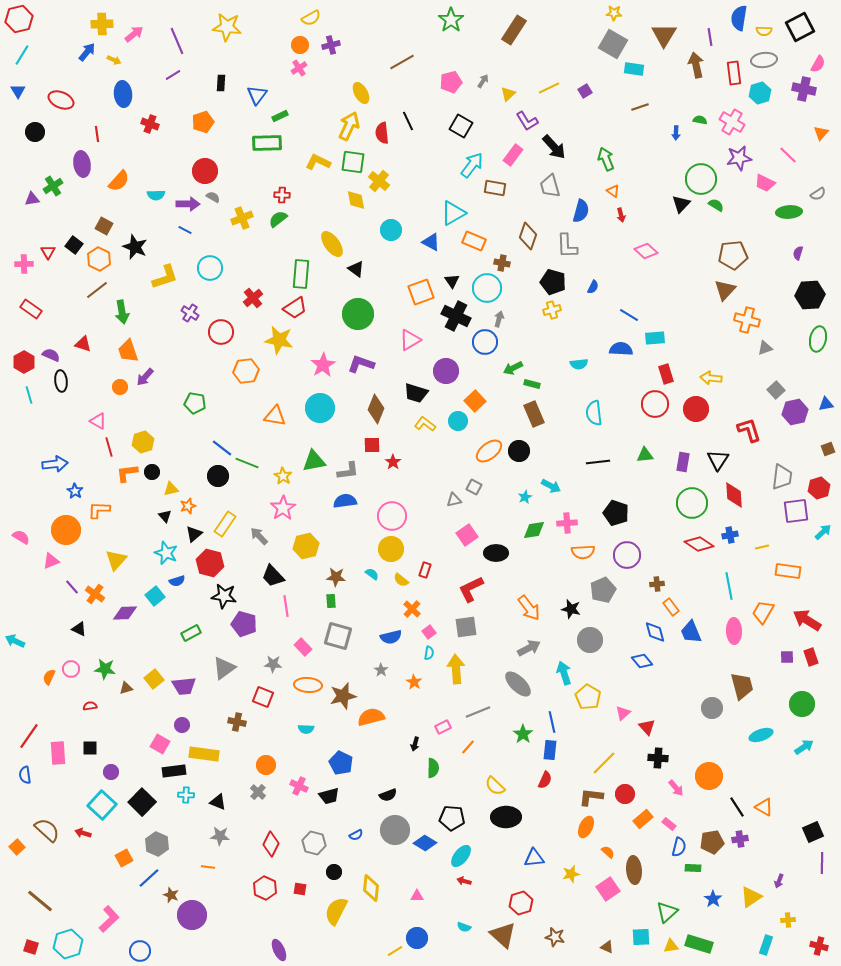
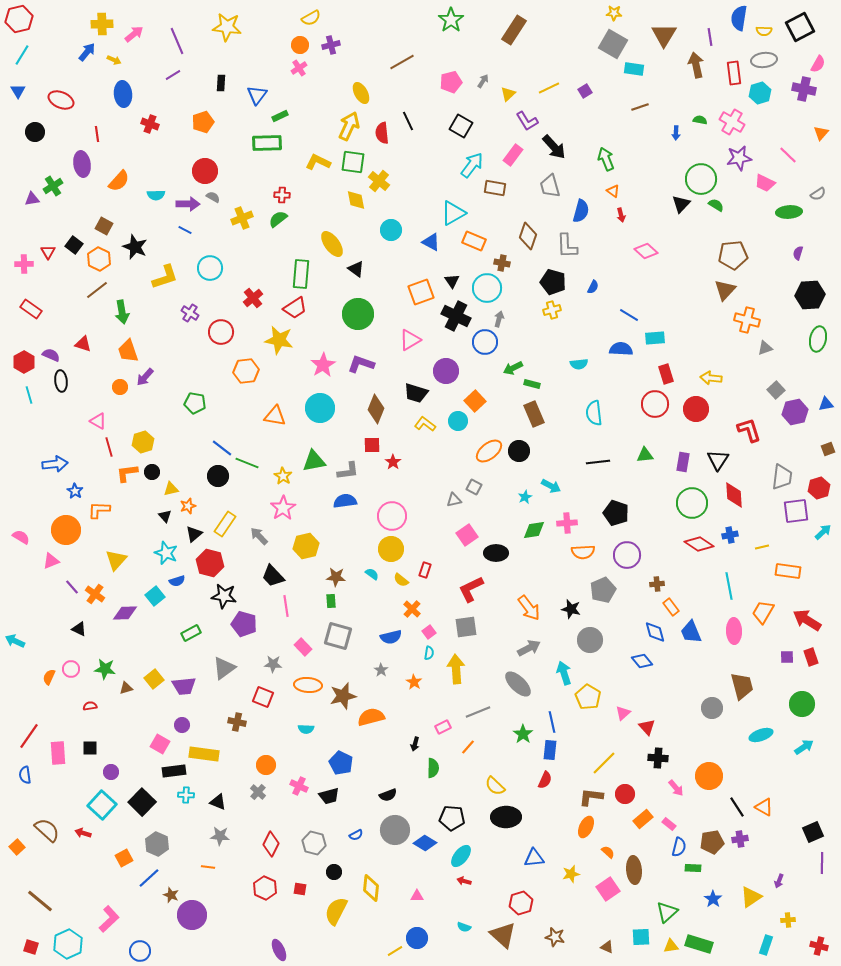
cyan hexagon at (68, 944): rotated 8 degrees counterclockwise
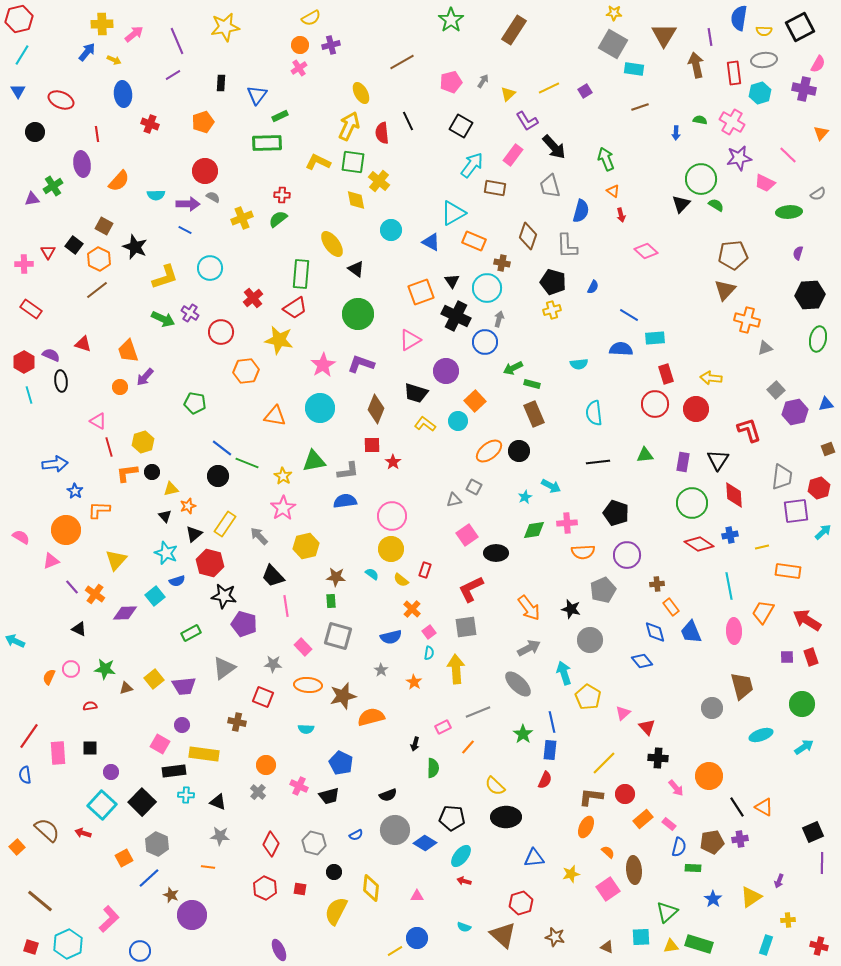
yellow star at (227, 27): moved 2 px left; rotated 16 degrees counterclockwise
green arrow at (122, 312): moved 41 px right, 7 px down; rotated 55 degrees counterclockwise
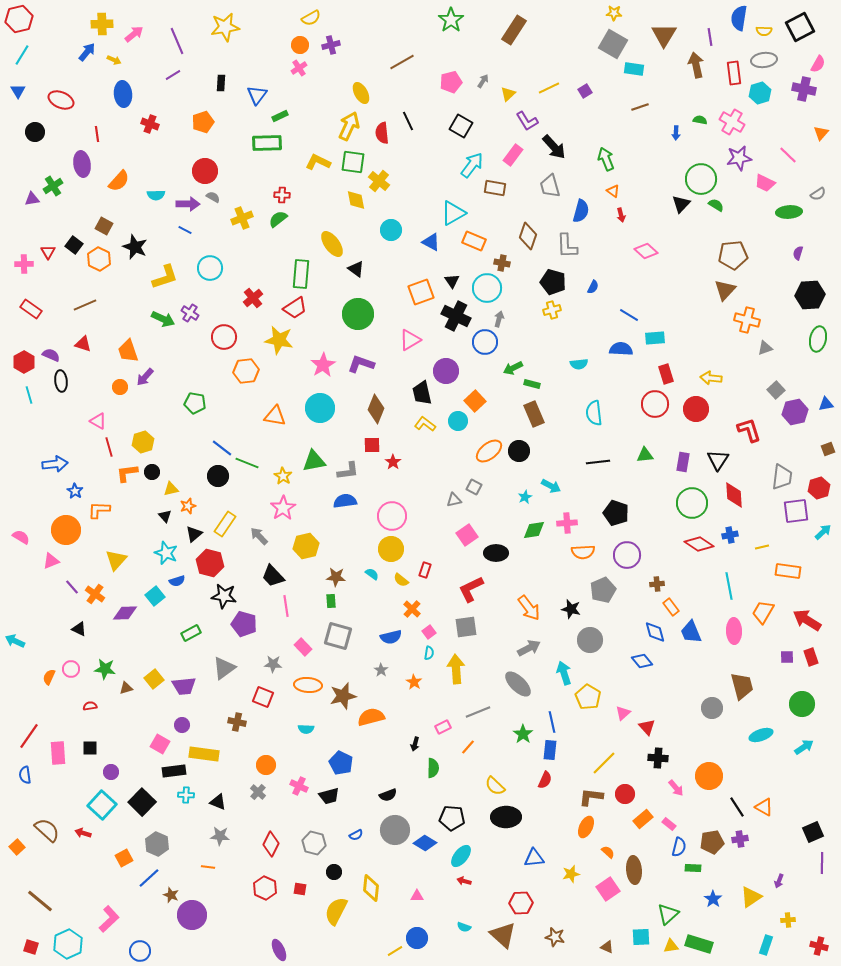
brown line at (97, 290): moved 12 px left, 15 px down; rotated 15 degrees clockwise
red circle at (221, 332): moved 3 px right, 5 px down
black trapezoid at (416, 393): moved 6 px right; rotated 60 degrees clockwise
red hexagon at (521, 903): rotated 15 degrees clockwise
green triangle at (667, 912): moved 1 px right, 2 px down
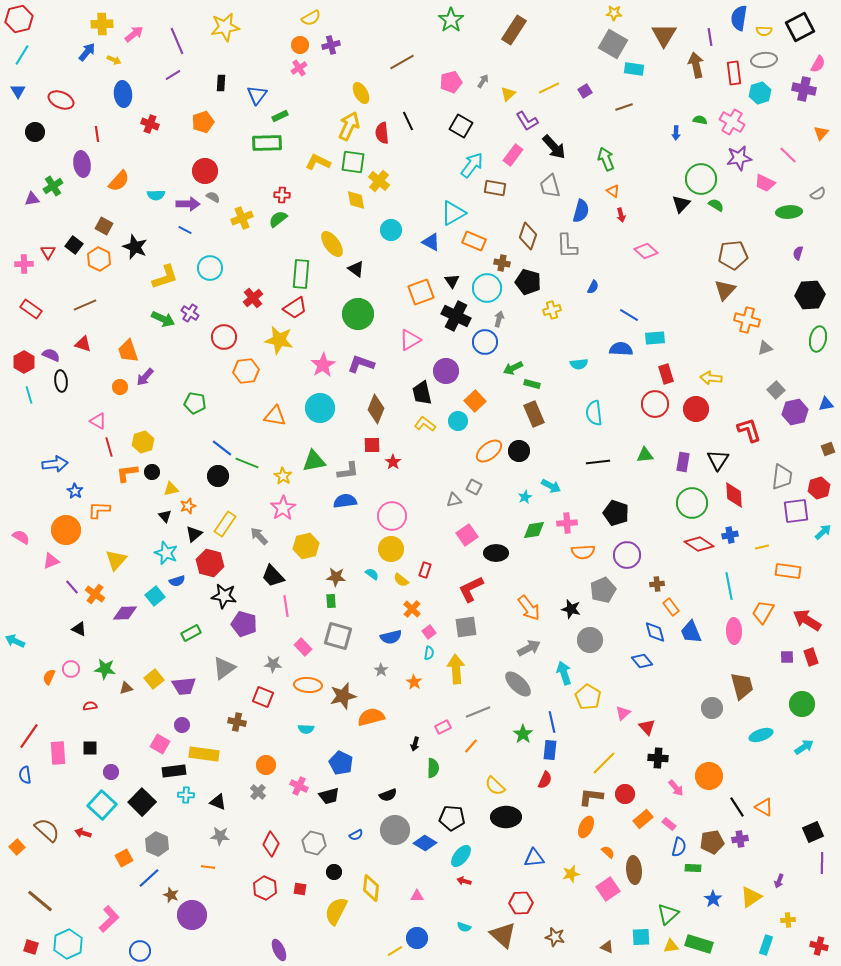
brown line at (640, 107): moved 16 px left
black pentagon at (553, 282): moved 25 px left
orange line at (468, 747): moved 3 px right, 1 px up
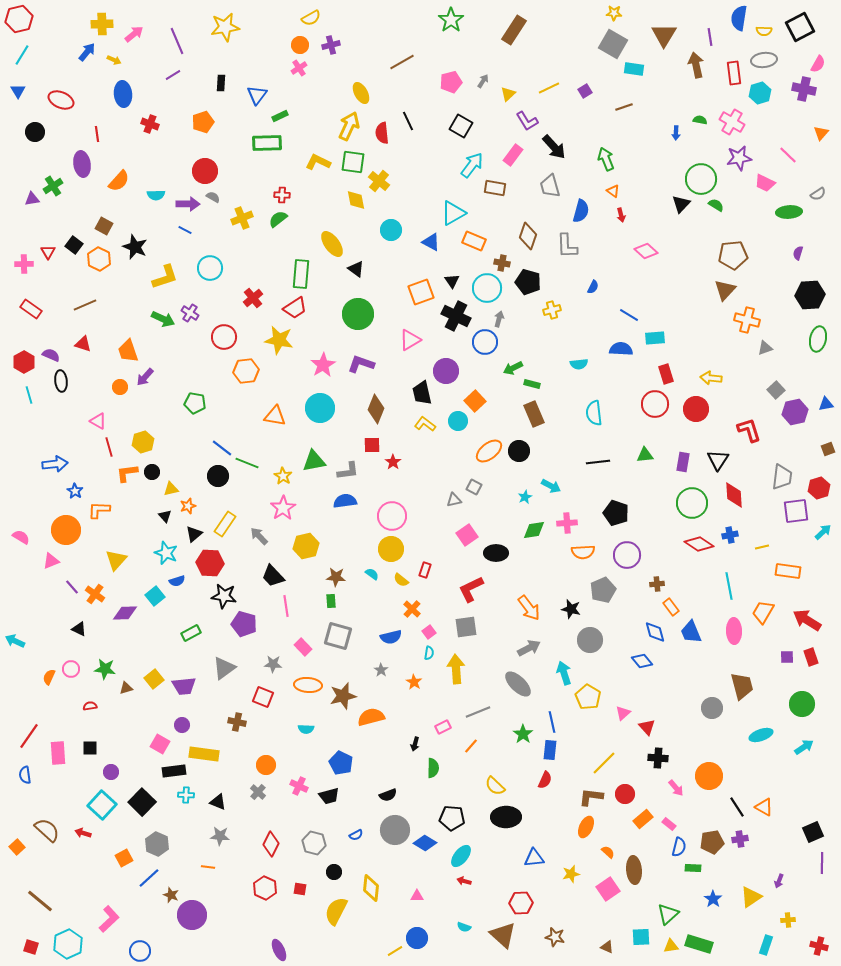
red hexagon at (210, 563): rotated 12 degrees counterclockwise
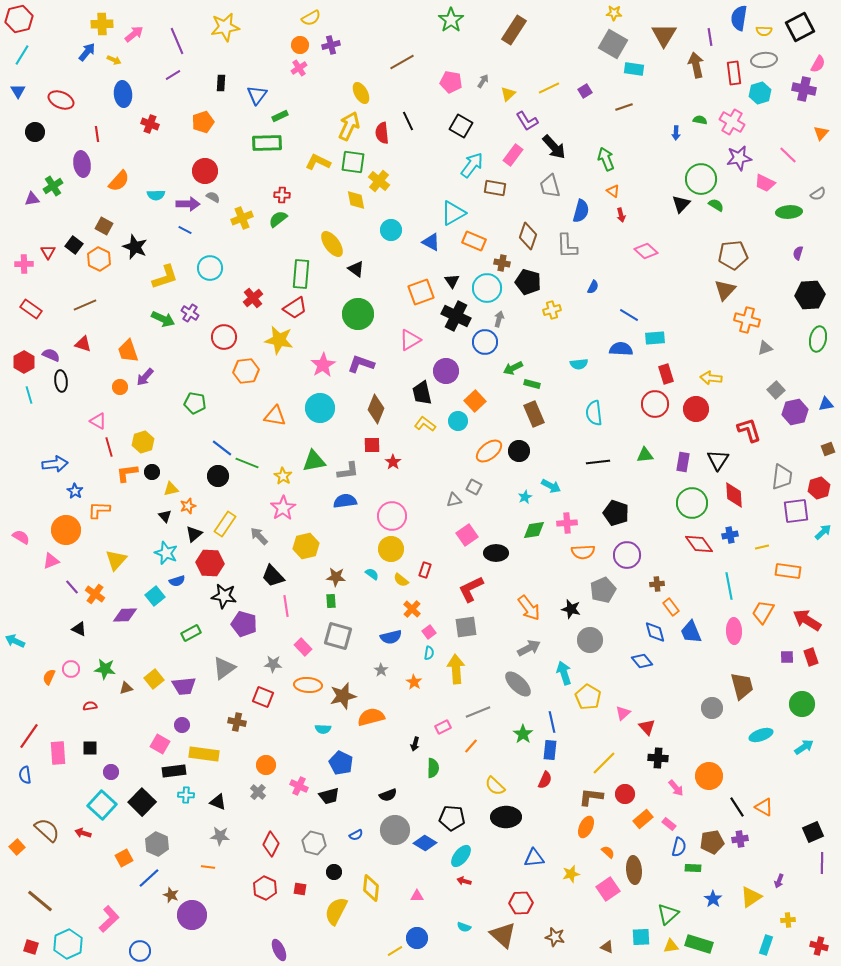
pink pentagon at (451, 82): rotated 25 degrees clockwise
red diamond at (699, 544): rotated 20 degrees clockwise
purple diamond at (125, 613): moved 2 px down
cyan semicircle at (306, 729): moved 17 px right
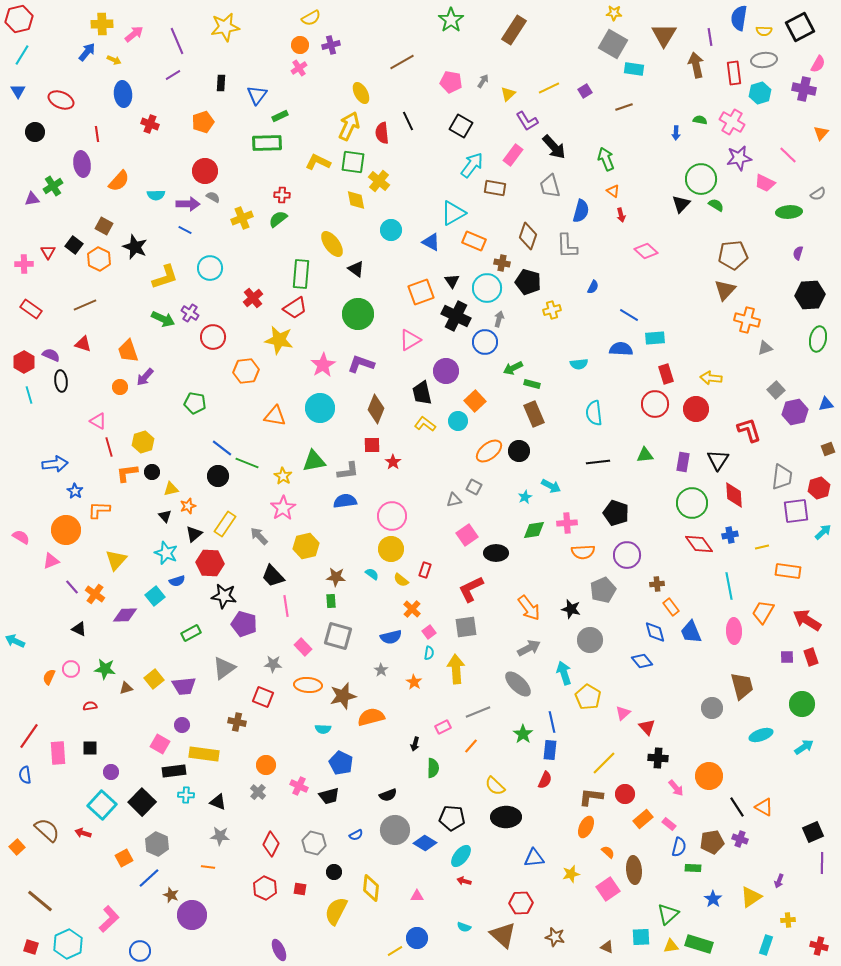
red circle at (224, 337): moved 11 px left
purple cross at (740, 839): rotated 28 degrees clockwise
